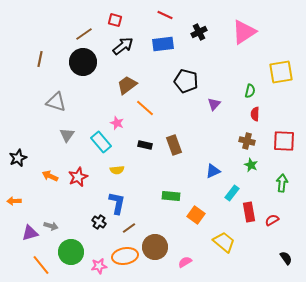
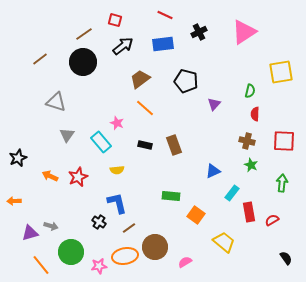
brown line at (40, 59): rotated 42 degrees clockwise
brown trapezoid at (127, 85): moved 13 px right, 6 px up
blue L-shape at (117, 203): rotated 25 degrees counterclockwise
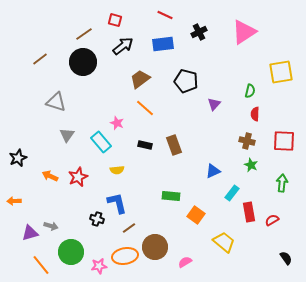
black cross at (99, 222): moved 2 px left, 3 px up; rotated 16 degrees counterclockwise
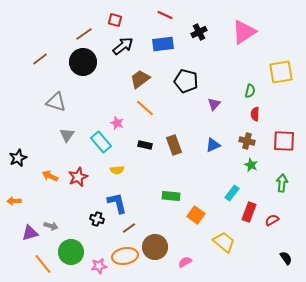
blue triangle at (213, 171): moved 26 px up
red rectangle at (249, 212): rotated 30 degrees clockwise
orange line at (41, 265): moved 2 px right, 1 px up
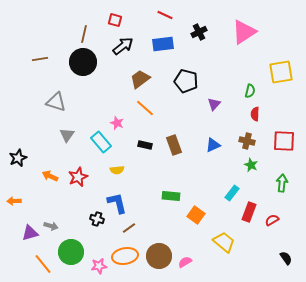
brown line at (84, 34): rotated 42 degrees counterclockwise
brown line at (40, 59): rotated 28 degrees clockwise
brown circle at (155, 247): moved 4 px right, 9 px down
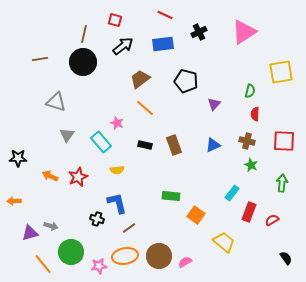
black star at (18, 158): rotated 24 degrees clockwise
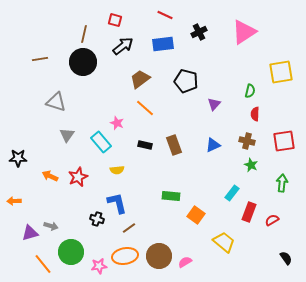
red square at (284, 141): rotated 10 degrees counterclockwise
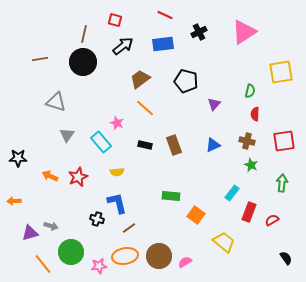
yellow semicircle at (117, 170): moved 2 px down
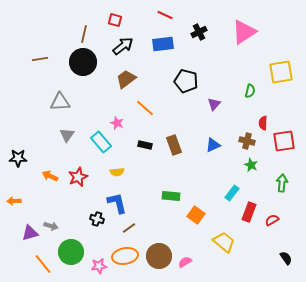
brown trapezoid at (140, 79): moved 14 px left
gray triangle at (56, 102): moved 4 px right; rotated 20 degrees counterclockwise
red semicircle at (255, 114): moved 8 px right, 9 px down
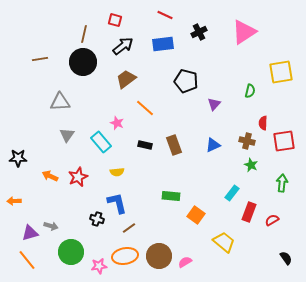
orange line at (43, 264): moved 16 px left, 4 px up
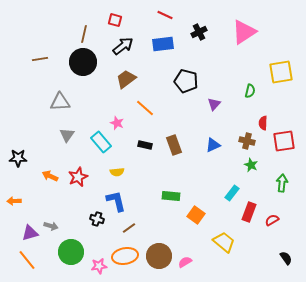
blue L-shape at (117, 203): moved 1 px left, 2 px up
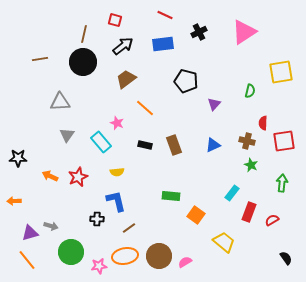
black cross at (97, 219): rotated 16 degrees counterclockwise
